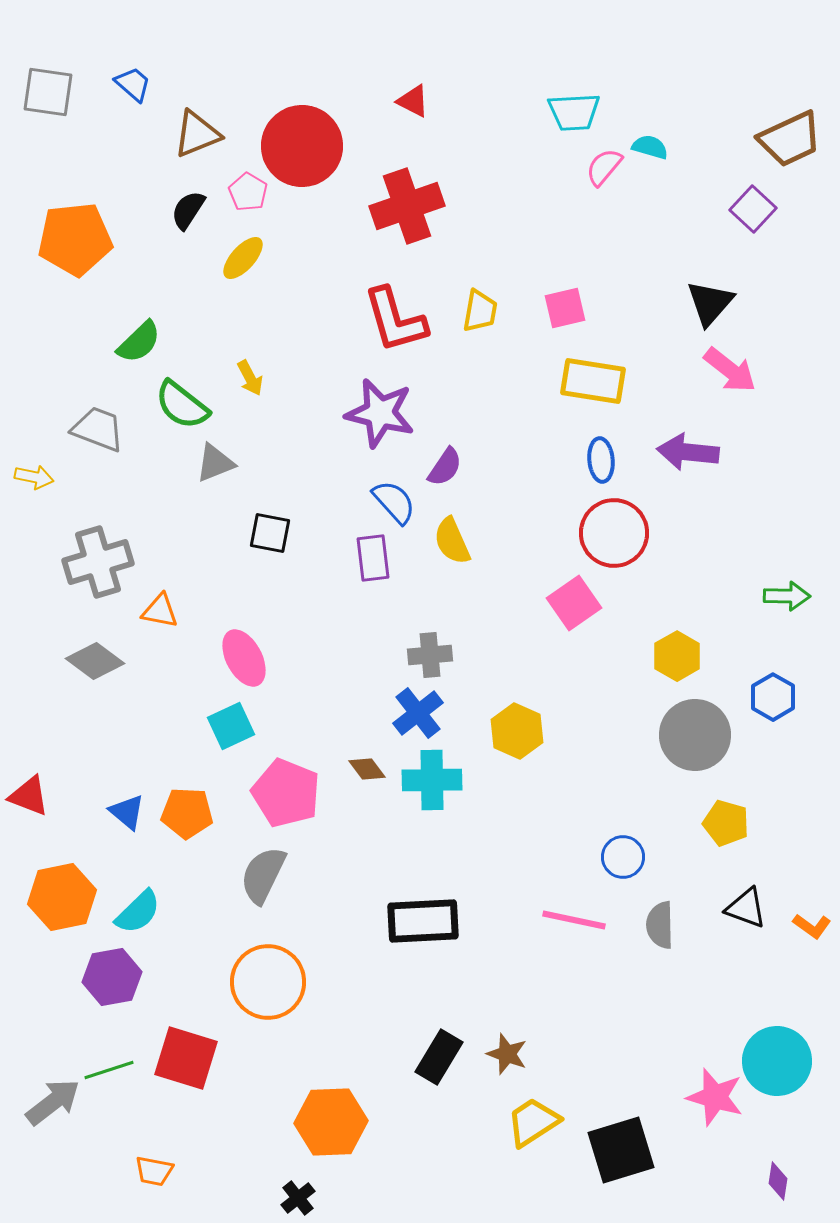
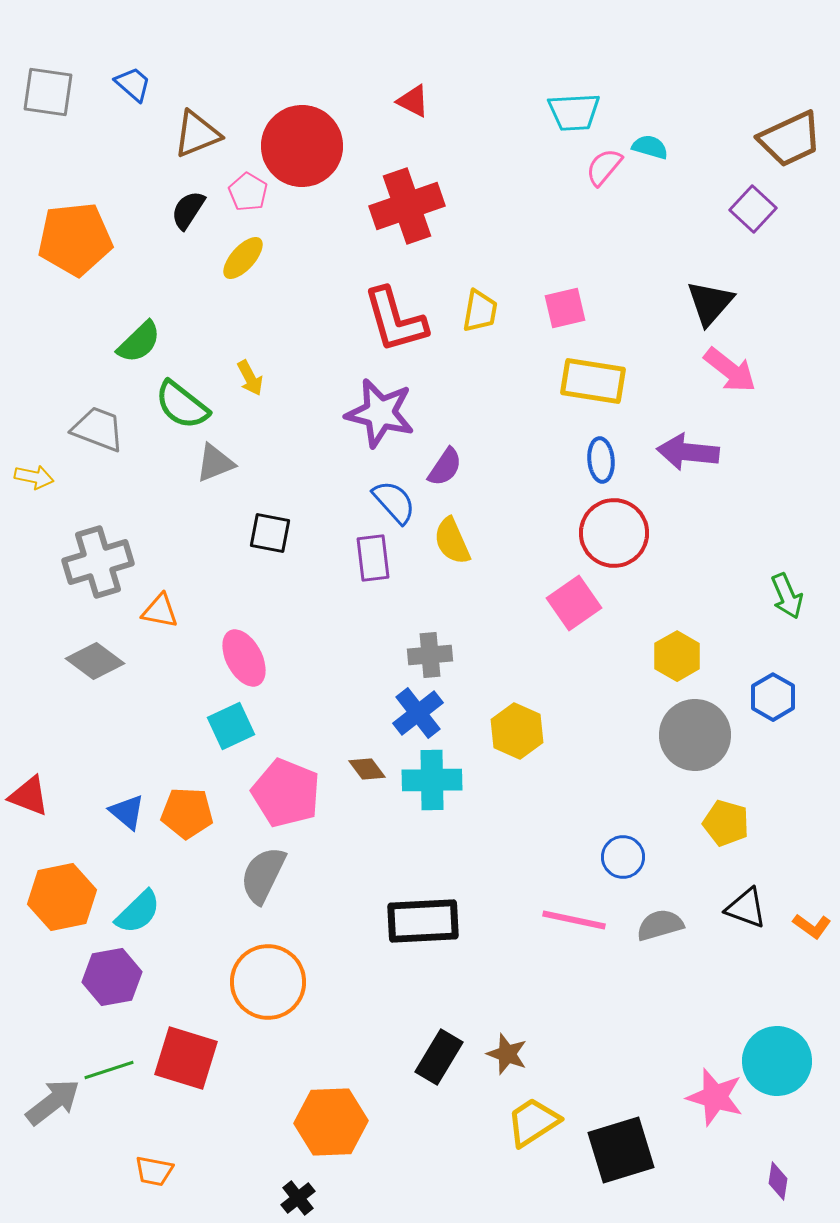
green arrow at (787, 596): rotated 66 degrees clockwise
gray semicircle at (660, 925): rotated 75 degrees clockwise
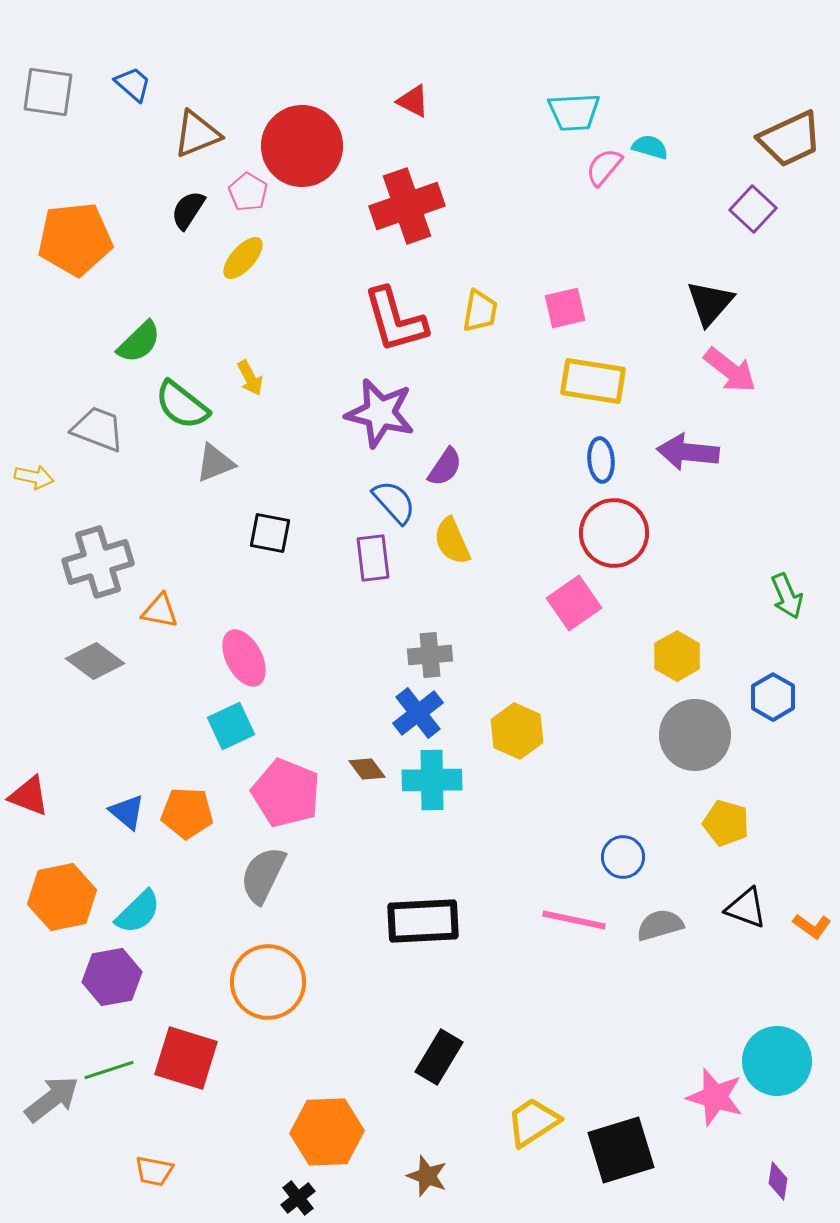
brown star at (507, 1054): moved 80 px left, 122 px down
gray arrow at (53, 1102): moved 1 px left, 3 px up
orange hexagon at (331, 1122): moved 4 px left, 10 px down
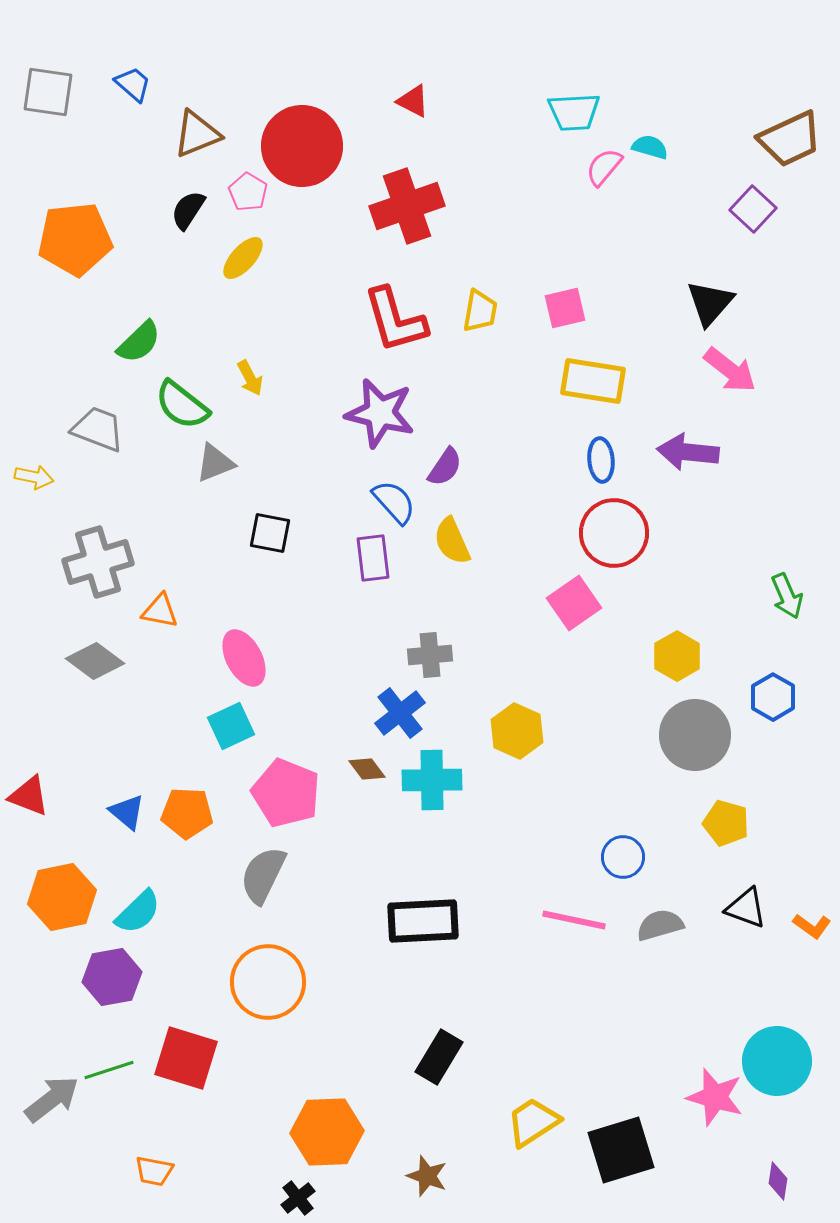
blue cross at (418, 713): moved 18 px left
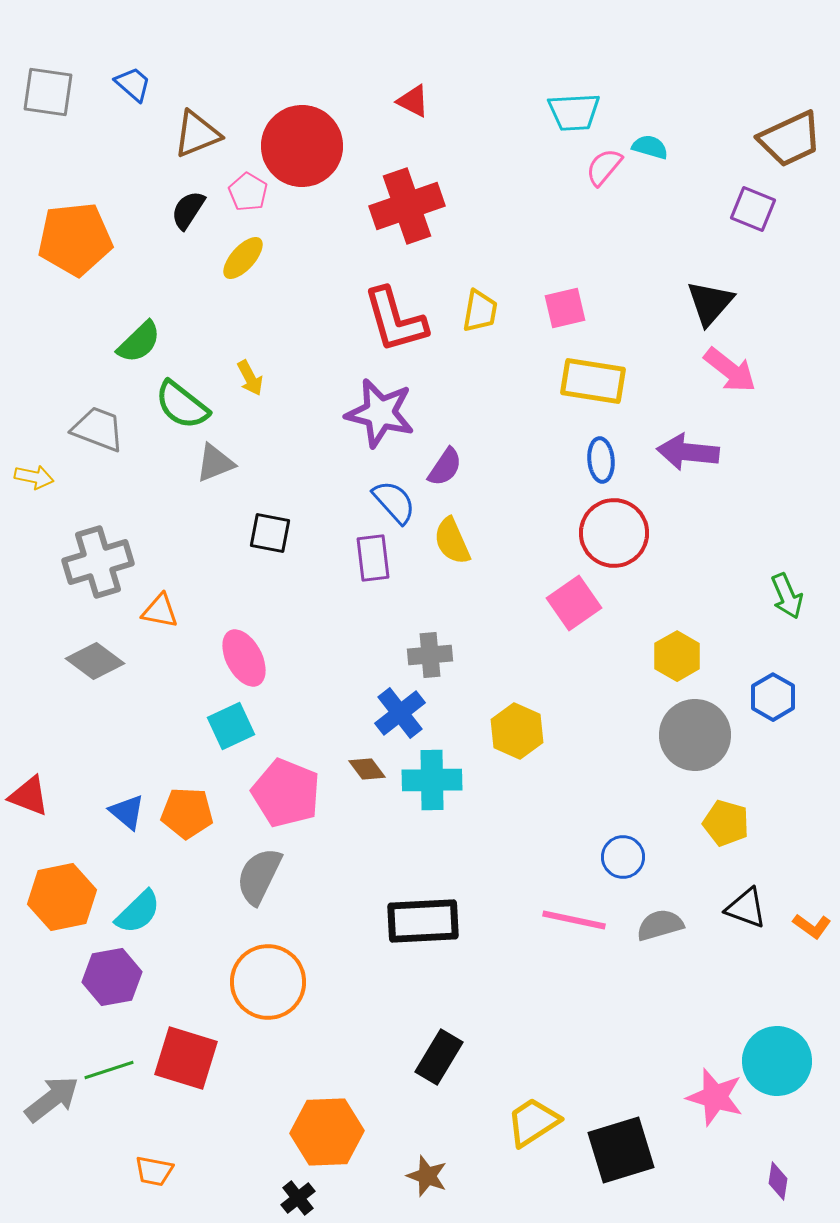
purple square at (753, 209): rotated 21 degrees counterclockwise
gray semicircle at (263, 875): moved 4 px left, 1 px down
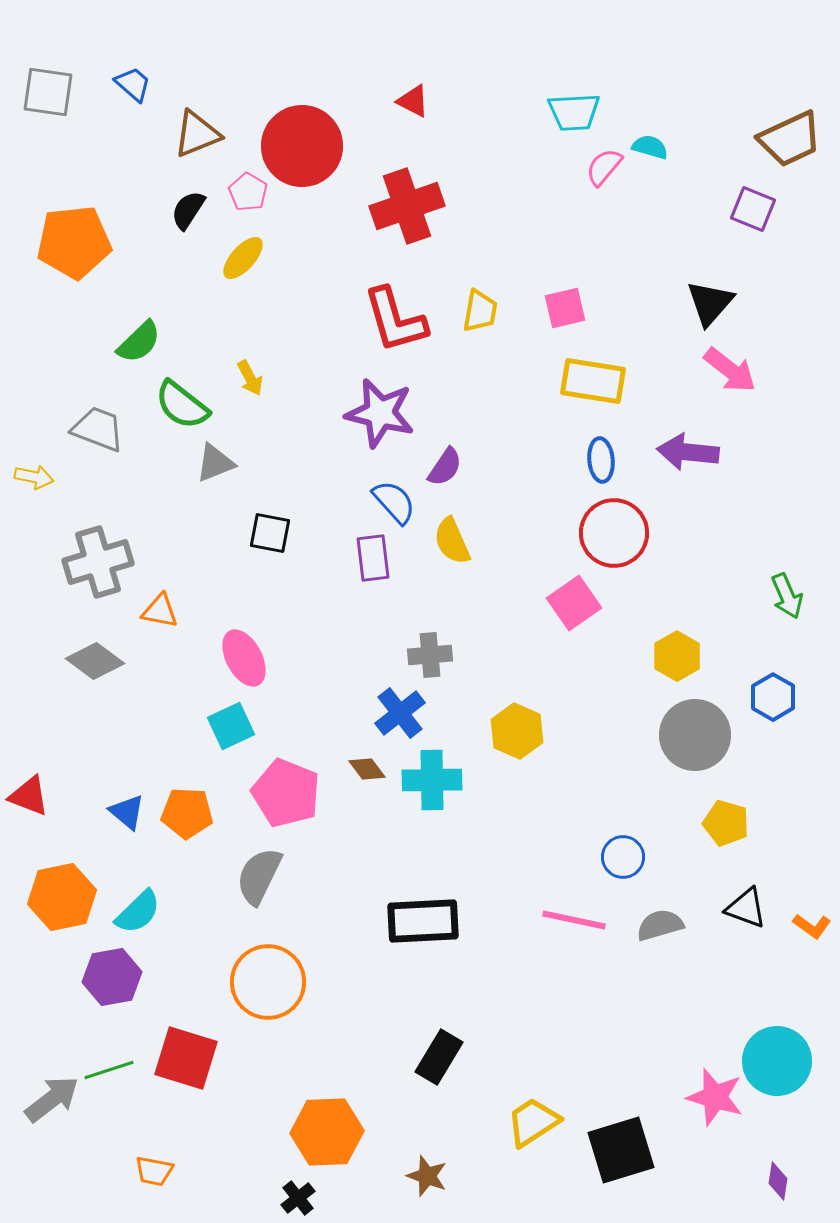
orange pentagon at (75, 239): moved 1 px left, 3 px down
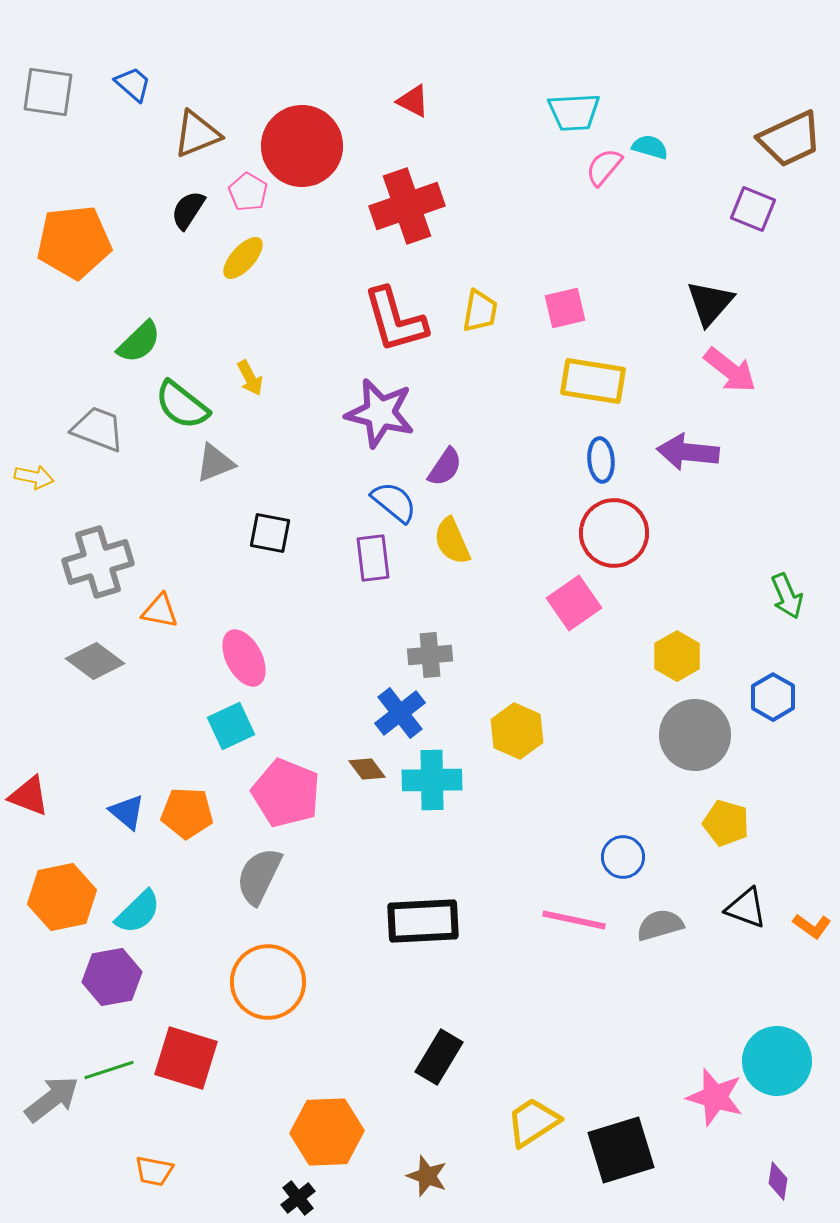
blue semicircle at (394, 502): rotated 9 degrees counterclockwise
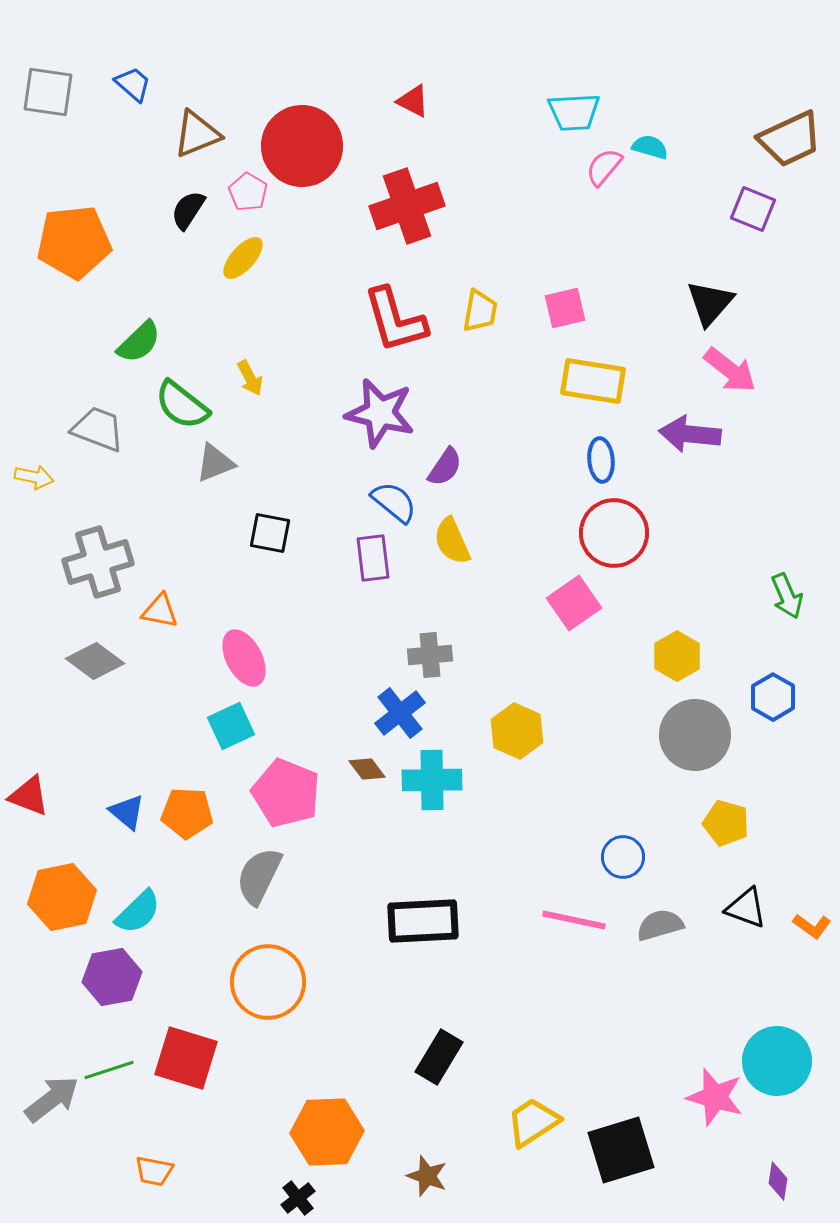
purple arrow at (688, 452): moved 2 px right, 18 px up
